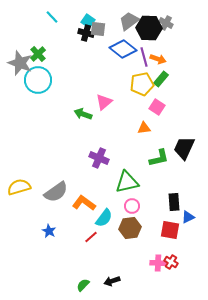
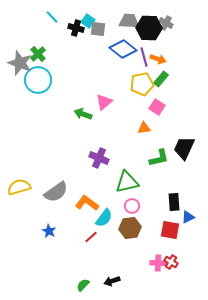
gray trapezoid: rotated 40 degrees clockwise
black cross: moved 10 px left, 5 px up
orange L-shape: moved 3 px right
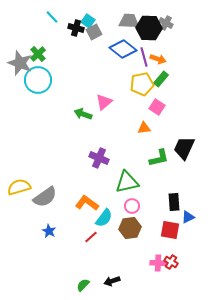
gray square: moved 4 px left, 3 px down; rotated 35 degrees counterclockwise
gray semicircle: moved 11 px left, 5 px down
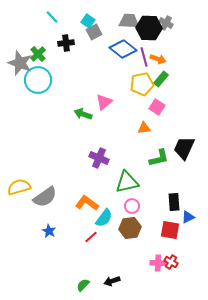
black cross: moved 10 px left, 15 px down; rotated 21 degrees counterclockwise
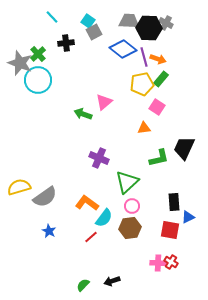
green triangle: rotated 30 degrees counterclockwise
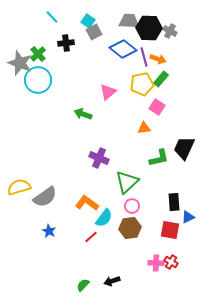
gray cross: moved 4 px right, 8 px down
pink triangle: moved 4 px right, 10 px up
pink cross: moved 2 px left
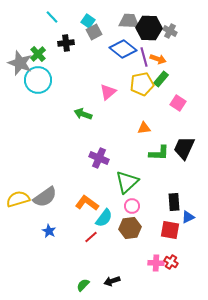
pink square: moved 21 px right, 4 px up
green L-shape: moved 5 px up; rotated 15 degrees clockwise
yellow semicircle: moved 1 px left, 12 px down
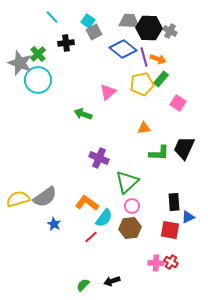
blue star: moved 5 px right, 7 px up
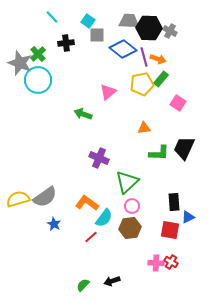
gray square: moved 3 px right, 3 px down; rotated 28 degrees clockwise
